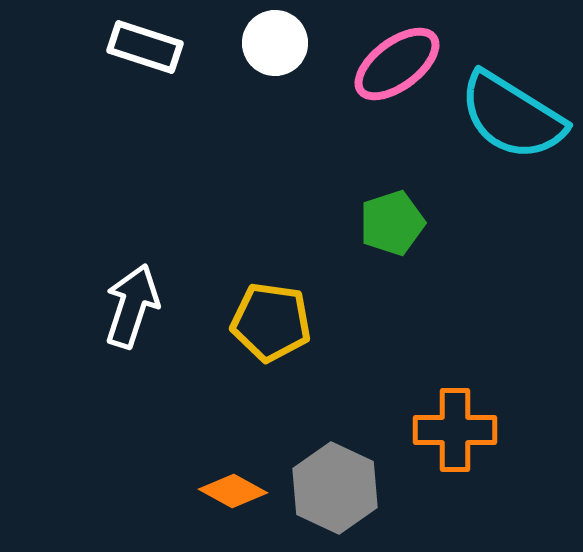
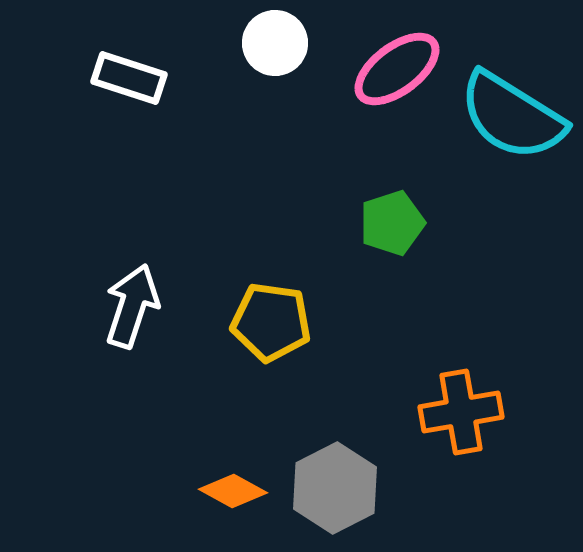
white rectangle: moved 16 px left, 31 px down
pink ellipse: moved 5 px down
orange cross: moved 6 px right, 18 px up; rotated 10 degrees counterclockwise
gray hexagon: rotated 8 degrees clockwise
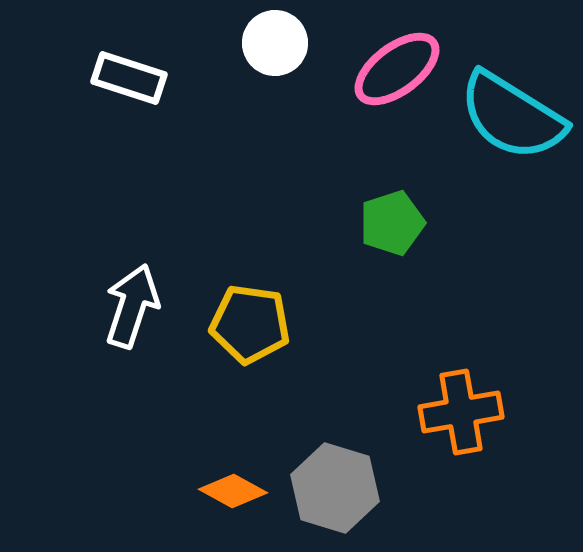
yellow pentagon: moved 21 px left, 2 px down
gray hexagon: rotated 16 degrees counterclockwise
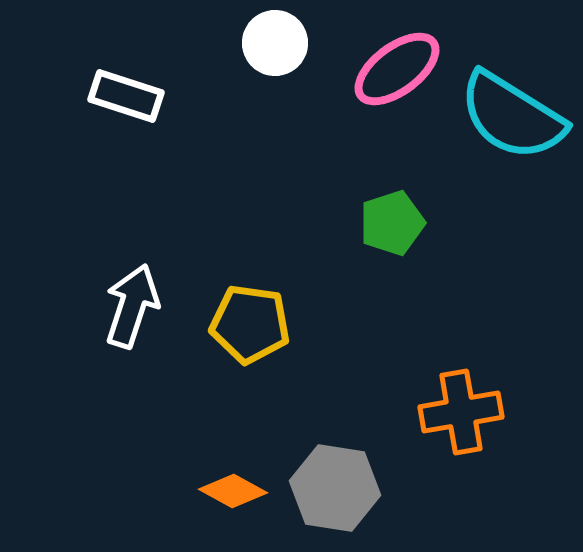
white rectangle: moved 3 px left, 18 px down
gray hexagon: rotated 8 degrees counterclockwise
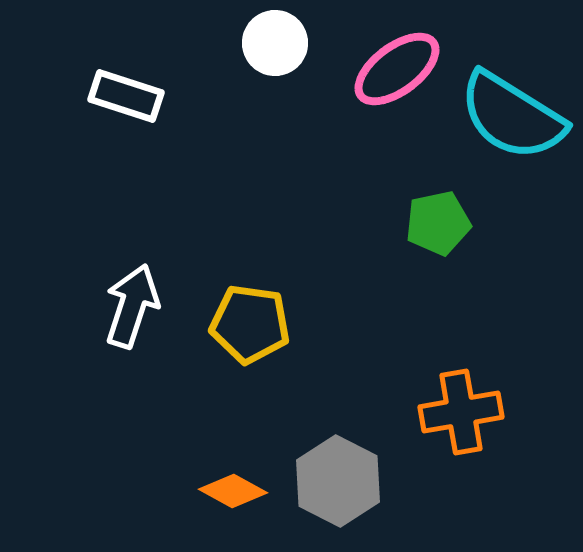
green pentagon: moved 46 px right; rotated 6 degrees clockwise
gray hexagon: moved 3 px right, 7 px up; rotated 18 degrees clockwise
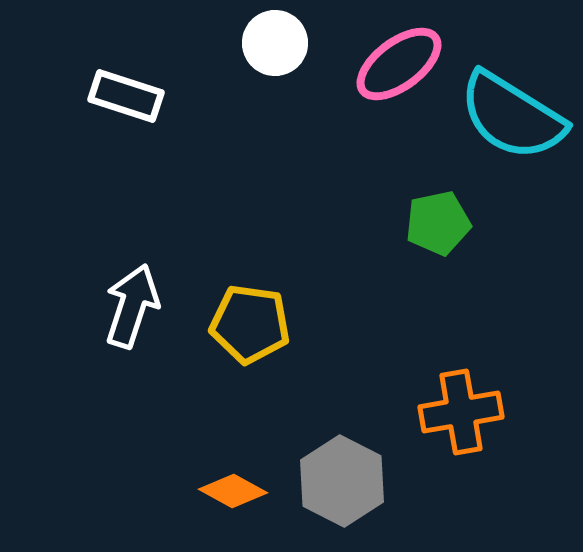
pink ellipse: moved 2 px right, 5 px up
gray hexagon: moved 4 px right
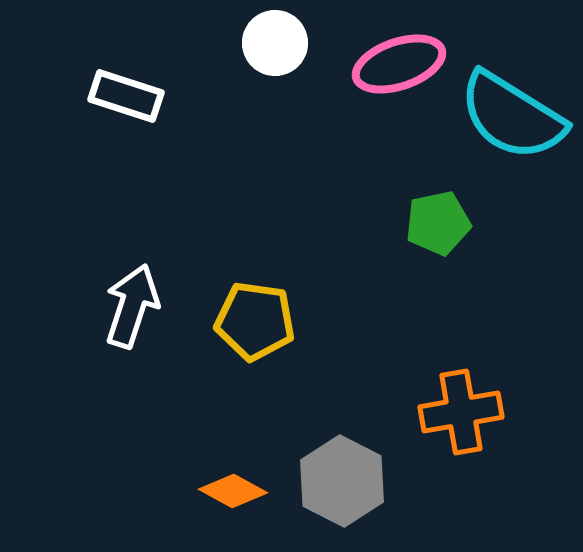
pink ellipse: rotated 18 degrees clockwise
yellow pentagon: moved 5 px right, 3 px up
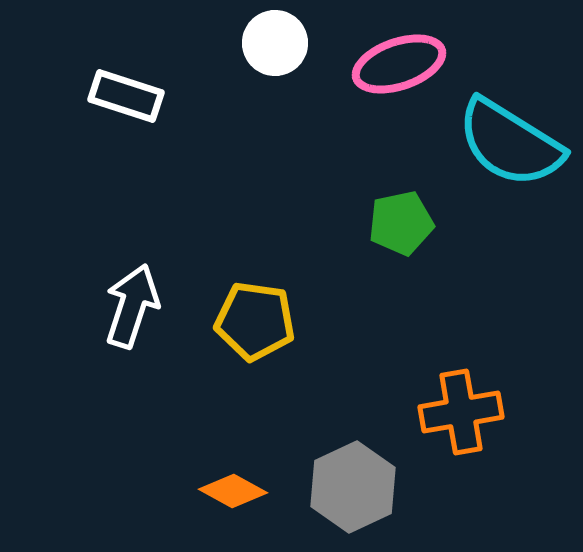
cyan semicircle: moved 2 px left, 27 px down
green pentagon: moved 37 px left
gray hexagon: moved 11 px right, 6 px down; rotated 8 degrees clockwise
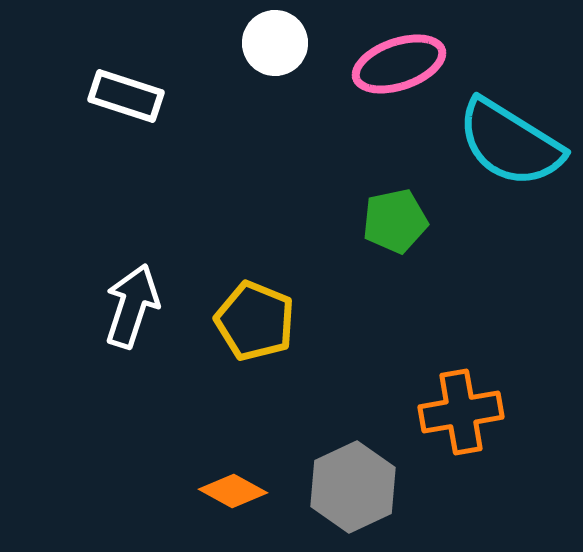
green pentagon: moved 6 px left, 2 px up
yellow pentagon: rotated 14 degrees clockwise
